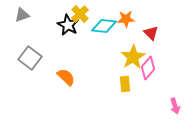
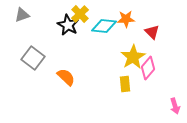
red triangle: moved 1 px right, 1 px up
gray square: moved 3 px right
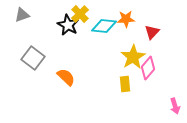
red triangle: rotated 28 degrees clockwise
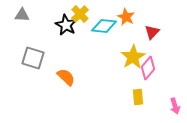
gray triangle: rotated 21 degrees clockwise
orange star: moved 2 px up; rotated 30 degrees clockwise
black star: moved 2 px left
gray square: rotated 20 degrees counterclockwise
yellow rectangle: moved 13 px right, 13 px down
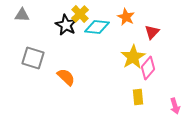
cyan diamond: moved 7 px left, 1 px down
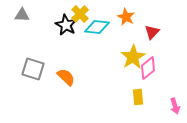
gray square: moved 11 px down
pink diamond: rotated 10 degrees clockwise
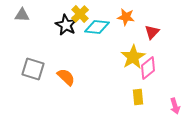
orange star: rotated 18 degrees counterclockwise
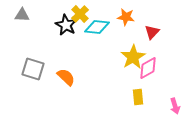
pink diamond: rotated 10 degrees clockwise
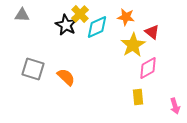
cyan diamond: rotated 30 degrees counterclockwise
red triangle: rotated 35 degrees counterclockwise
yellow star: moved 12 px up
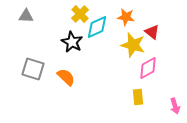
gray triangle: moved 4 px right, 1 px down
black star: moved 6 px right, 17 px down
yellow star: rotated 25 degrees counterclockwise
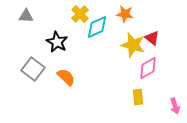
orange star: moved 1 px left, 3 px up
red triangle: moved 6 px down
black star: moved 15 px left
gray square: rotated 20 degrees clockwise
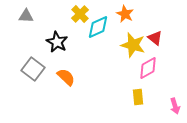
orange star: rotated 18 degrees clockwise
cyan diamond: moved 1 px right
red triangle: moved 3 px right
